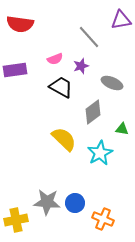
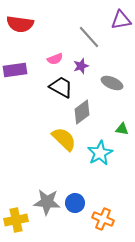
gray diamond: moved 11 px left
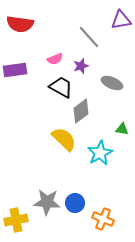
gray diamond: moved 1 px left, 1 px up
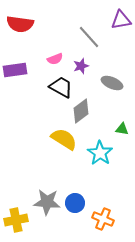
yellow semicircle: rotated 12 degrees counterclockwise
cyan star: rotated 10 degrees counterclockwise
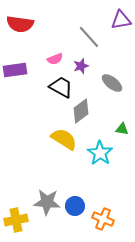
gray ellipse: rotated 15 degrees clockwise
blue circle: moved 3 px down
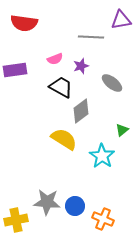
red semicircle: moved 4 px right, 1 px up
gray line: moved 2 px right; rotated 45 degrees counterclockwise
green triangle: moved 1 px down; rotated 48 degrees counterclockwise
cyan star: moved 2 px right, 3 px down
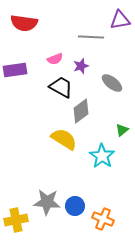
purple triangle: moved 1 px left
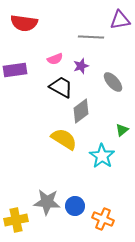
gray ellipse: moved 1 px right, 1 px up; rotated 10 degrees clockwise
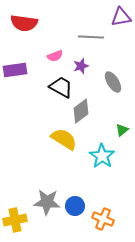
purple triangle: moved 1 px right, 3 px up
pink semicircle: moved 3 px up
gray ellipse: rotated 10 degrees clockwise
yellow cross: moved 1 px left
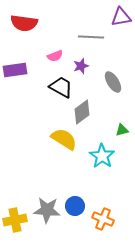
gray diamond: moved 1 px right, 1 px down
green triangle: rotated 24 degrees clockwise
gray star: moved 8 px down
